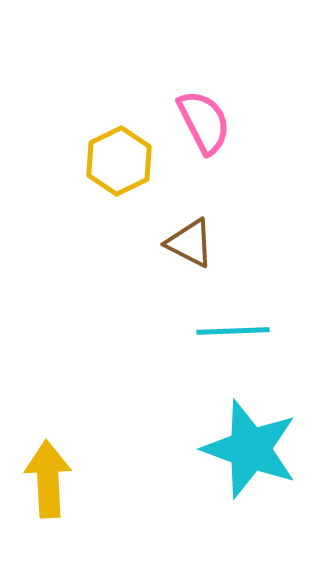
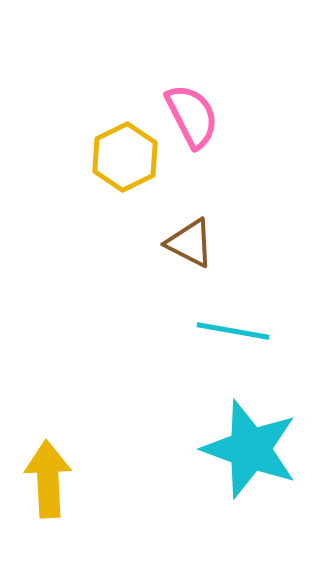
pink semicircle: moved 12 px left, 6 px up
yellow hexagon: moved 6 px right, 4 px up
cyan line: rotated 12 degrees clockwise
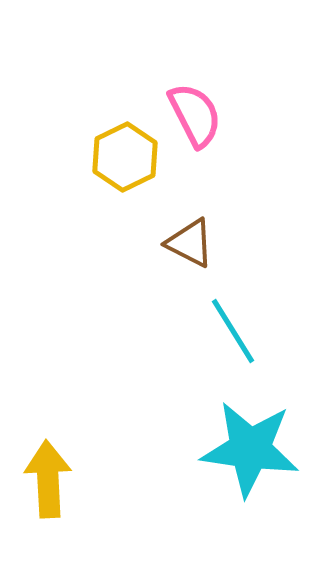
pink semicircle: moved 3 px right, 1 px up
cyan line: rotated 48 degrees clockwise
cyan star: rotated 12 degrees counterclockwise
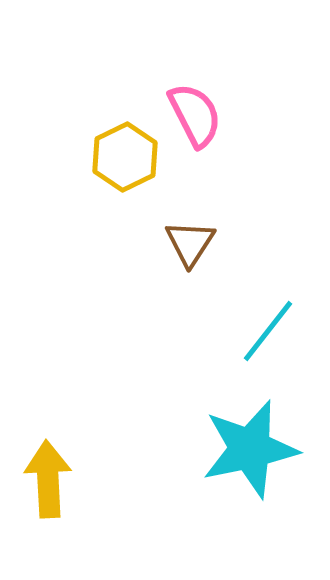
brown triangle: rotated 36 degrees clockwise
cyan line: moved 35 px right; rotated 70 degrees clockwise
cyan star: rotated 20 degrees counterclockwise
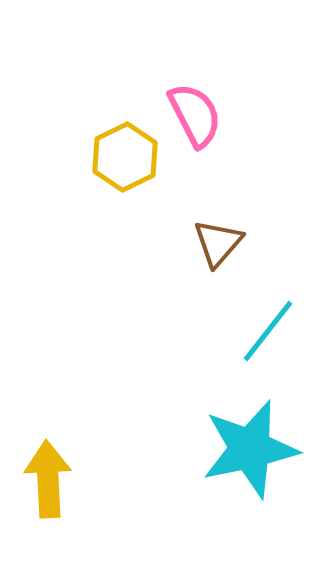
brown triangle: moved 28 px right; rotated 8 degrees clockwise
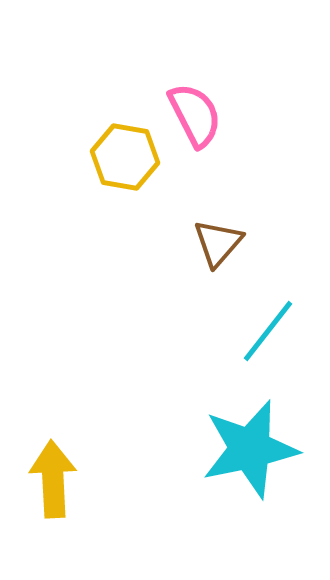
yellow hexagon: rotated 24 degrees counterclockwise
yellow arrow: moved 5 px right
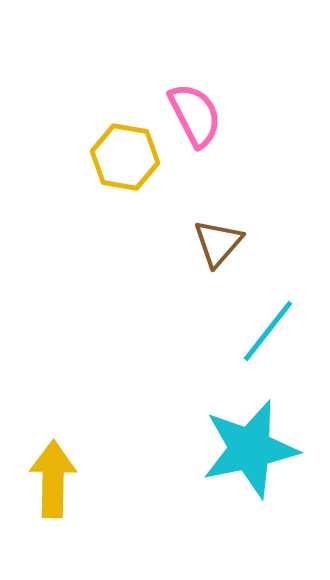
yellow arrow: rotated 4 degrees clockwise
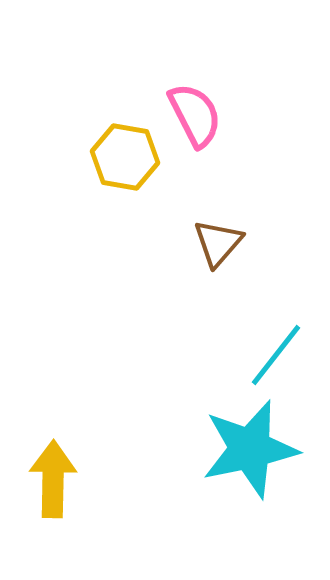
cyan line: moved 8 px right, 24 px down
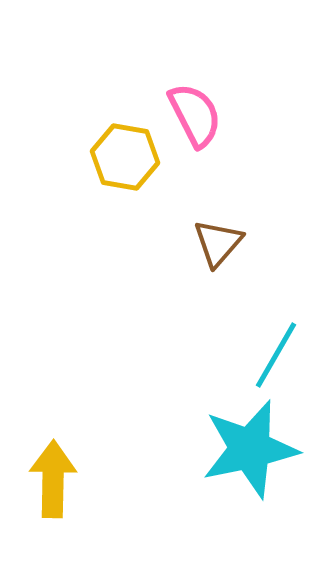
cyan line: rotated 8 degrees counterclockwise
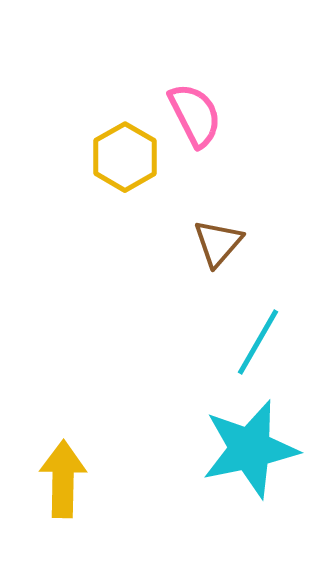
yellow hexagon: rotated 20 degrees clockwise
cyan line: moved 18 px left, 13 px up
yellow arrow: moved 10 px right
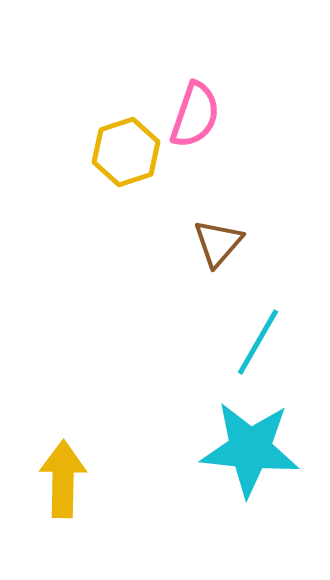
pink semicircle: rotated 46 degrees clockwise
yellow hexagon: moved 1 px right, 5 px up; rotated 12 degrees clockwise
cyan star: rotated 18 degrees clockwise
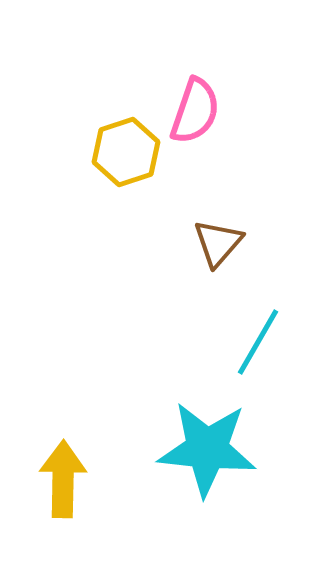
pink semicircle: moved 4 px up
cyan star: moved 43 px left
